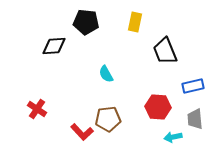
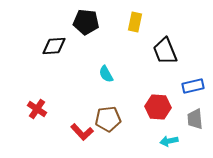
cyan arrow: moved 4 px left, 4 px down
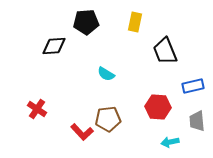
black pentagon: rotated 10 degrees counterclockwise
cyan semicircle: rotated 30 degrees counterclockwise
gray trapezoid: moved 2 px right, 2 px down
cyan arrow: moved 1 px right, 1 px down
